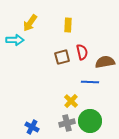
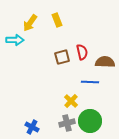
yellow rectangle: moved 11 px left, 5 px up; rotated 24 degrees counterclockwise
brown semicircle: rotated 12 degrees clockwise
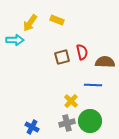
yellow rectangle: rotated 48 degrees counterclockwise
blue line: moved 3 px right, 3 px down
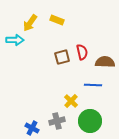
gray cross: moved 10 px left, 2 px up
blue cross: moved 1 px down
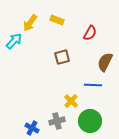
cyan arrow: moved 1 px left, 1 px down; rotated 48 degrees counterclockwise
red semicircle: moved 8 px right, 19 px up; rotated 42 degrees clockwise
brown semicircle: rotated 66 degrees counterclockwise
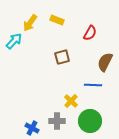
gray cross: rotated 14 degrees clockwise
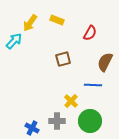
brown square: moved 1 px right, 2 px down
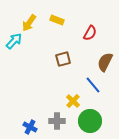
yellow arrow: moved 1 px left
blue line: rotated 48 degrees clockwise
yellow cross: moved 2 px right
blue cross: moved 2 px left, 1 px up
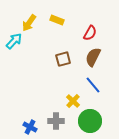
brown semicircle: moved 12 px left, 5 px up
gray cross: moved 1 px left
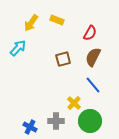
yellow arrow: moved 2 px right
cyan arrow: moved 4 px right, 7 px down
yellow cross: moved 1 px right, 2 px down
